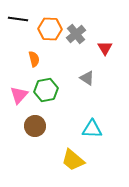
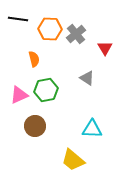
pink triangle: rotated 24 degrees clockwise
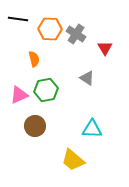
gray cross: rotated 18 degrees counterclockwise
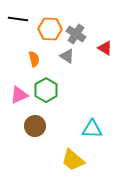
red triangle: rotated 28 degrees counterclockwise
gray triangle: moved 20 px left, 22 px up
green hexagon: rotated 20 degrees counterclockwise
